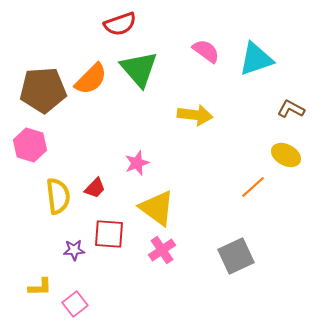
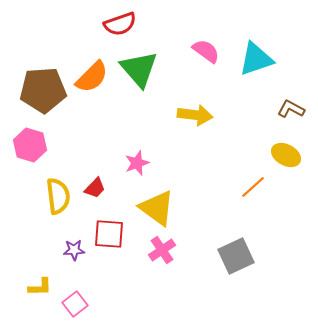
orange semicircle: moved 1 px right, 2 px up
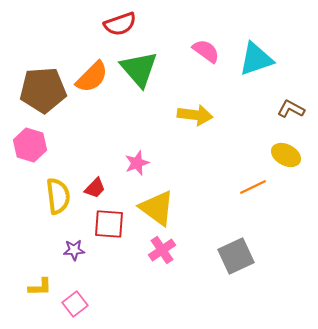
orange line: rotated 16 degrees clockwise
red square: moved 10 px up
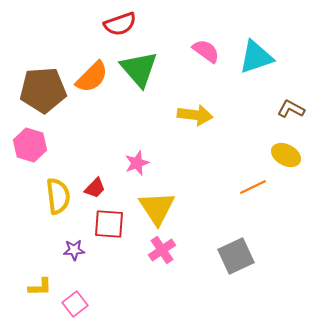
cyan triangle: moved 2 px up
yellow triangle: rotated 21 degrees clockwise
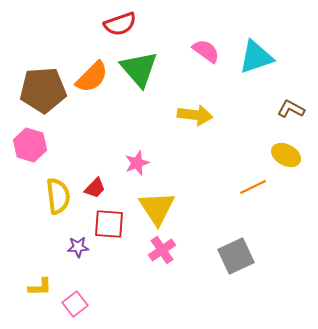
purple star: moved 4 px right, 3 px up
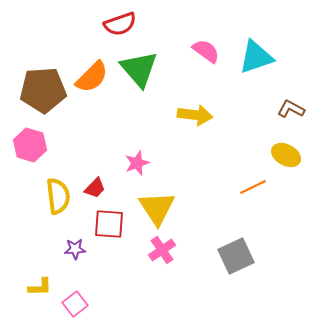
purple star: moved 3 px left, 2 px down
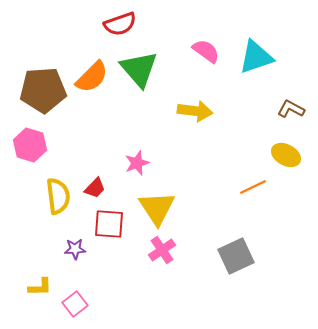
yellow arrow: moved 4 px up
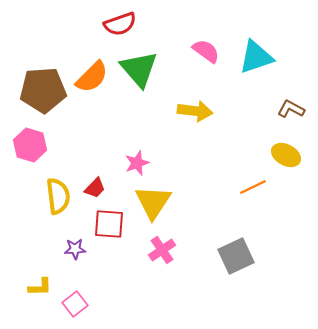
yellow triangle: moved 4 px left, 6 px up; rotated 6 degrees clockwise
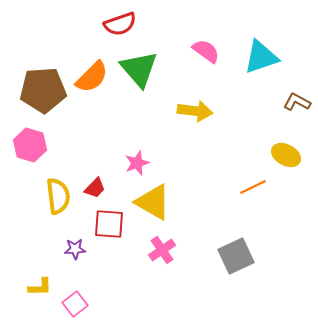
cyan triangle: moved 5 px right
brown L-shape: moved 6 px right, 7 px up
yellow triangle: rotated 33 degrees counterclockwise
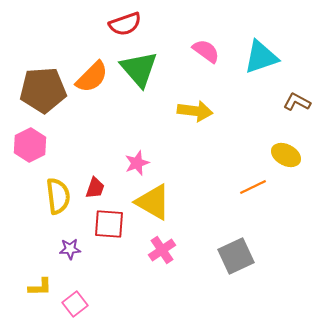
red semicircle: moved 5 px right
pink hexagon: rotated 16 degrees clockwise
red trapezoid: rotated 25 degrees counterclockwise
purple star: moved 5 px left
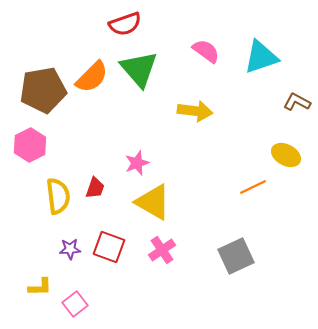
brown pentagon: rotated 6 degrees counterclockwise
red square: moved 23 px down; rotated 16 degrees clockwise
